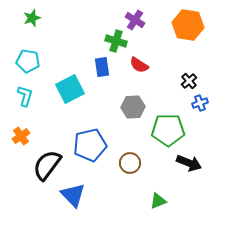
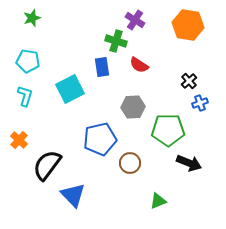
orange cross: moved 2 px left, 4 px down; rotated 12 degrees counterclockwise
blue pentagon: moved 10 px right, 6 px up
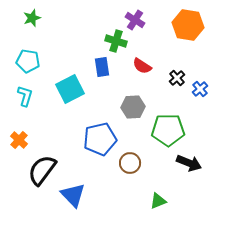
red semicircle: moved 3 px right, 1 px down
black cross: moved 12 px left, 3 px up
blue cross: moved 14 px up; rotated 21 degrees counterclockwise
black semicircle: moved 5 px left, 5 px down
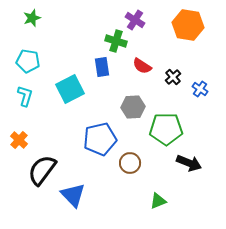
black cross: moved 4 px left, 1 px up
blue cross: rotated 14 degrees counterclockwise
green pentagon: moved 2 px left, 1 px up
